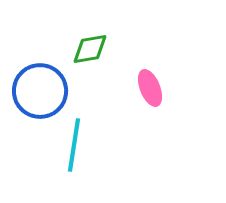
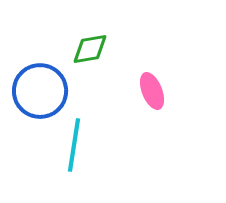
pink ellipse: moved 2 px right, 3 px down
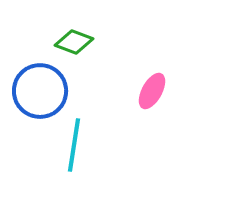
green diamond: moved 16 px left, 7 px up; rotated 30 degrees clockwise
pink ellipse: rotated 51 degrees clockwise
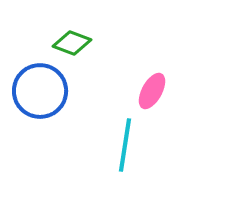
green diamond: moved 2 px left, 1 px down
cyan line: moved 51 px right
